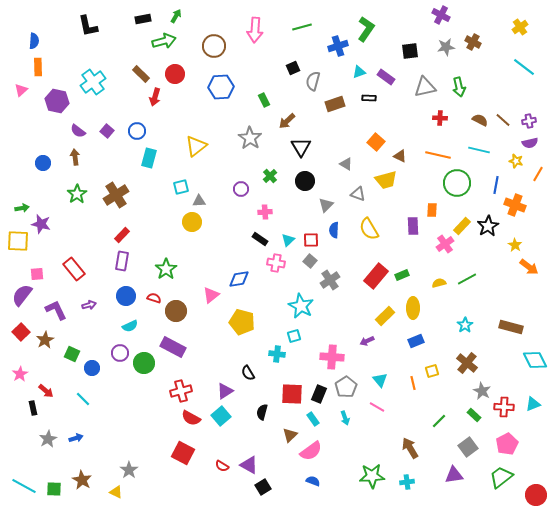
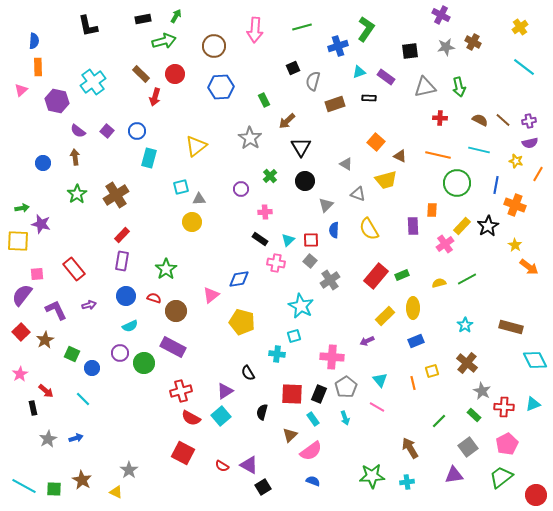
gray triangle at (199, 201): moved 2 px up
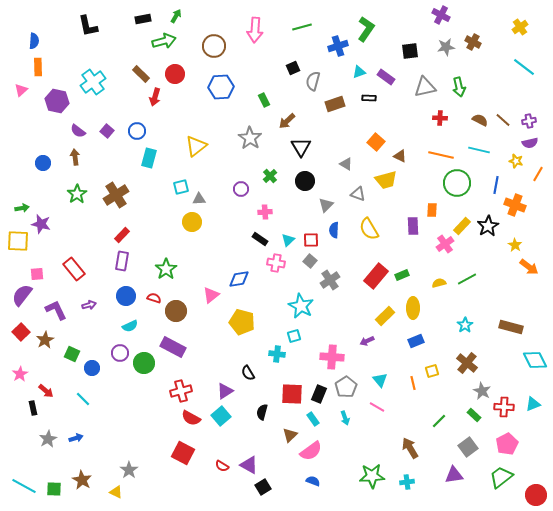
orange line at (438, 155): moved 3 px right
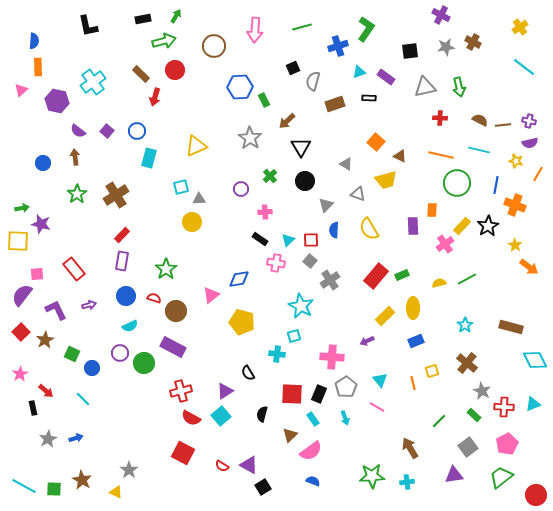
red circle at (175, 74): moved 4 px up
blue hexagon at (221, 87): moved 19 px right
brown line at (503, 120): moved 5 px down; rotated 49 degrees counterclockwise
purple cross at (529, 121): rotated 24 degrees clockwise
yellow triangle at (196, 146): rotated 15 degrees clockwise
black semicircle at (262, 412): moved 2 px down
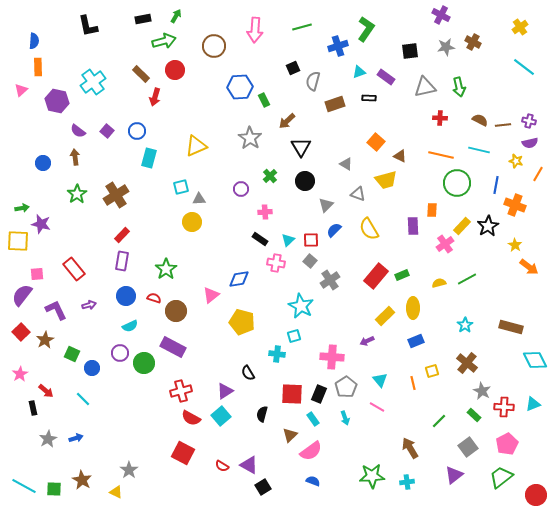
blue semicircle at (334, 230): rotated 42 degrees clockwise
purple triangle at (454, 475): rotated 30 degrees counterclockwise
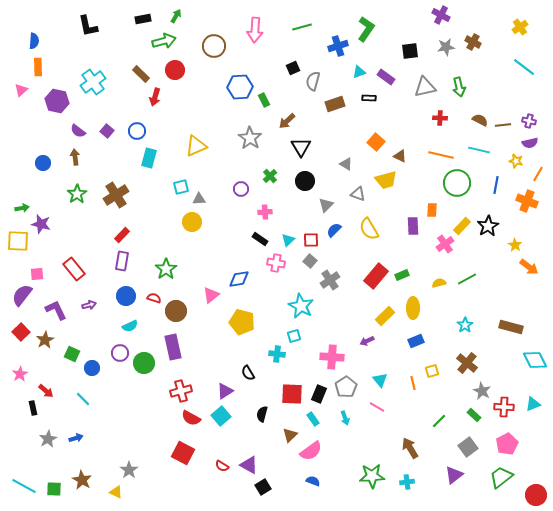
orange cross at (515, 205): moved 12 px right, 4 px up
purple rectangle at (173, 347): rotated 50 degrees clockwise
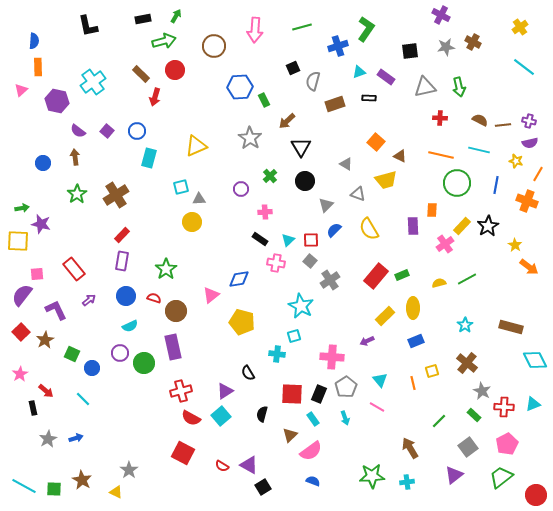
purple arrow at (89, 305): moved 5 px up; rotated 24 degrees counterclockwise
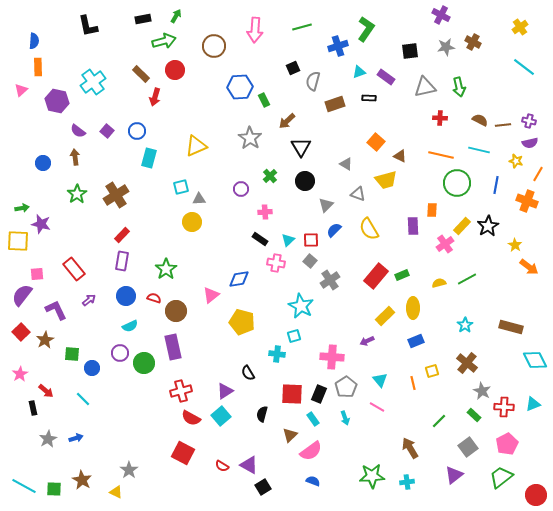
green square at (72, 354): rotated 21 degrees counterclockwise
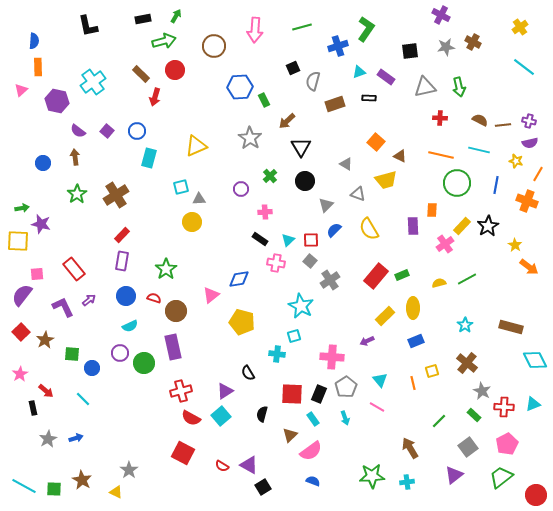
purple L-shape at (56, 310): moved 7 px right, 3 px up
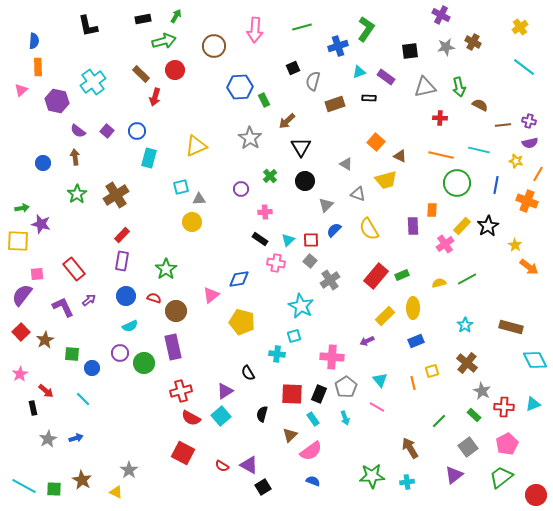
brown semicircle at (480, 120): moved 15 px up
